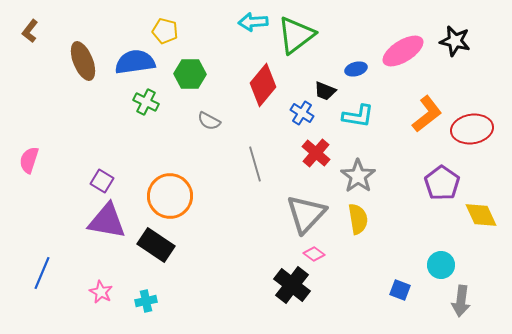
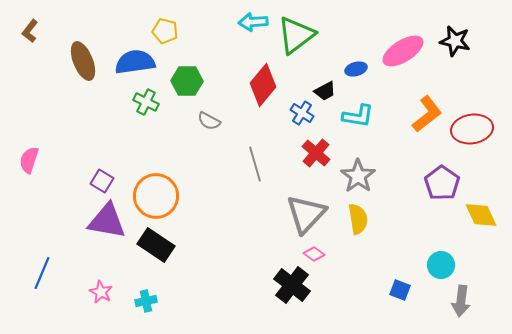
green hexagon: moved 3 px left, 7 px down
black trapezoid: rotated 50 degrees counterclockwise
orange circle: moved 14 px left
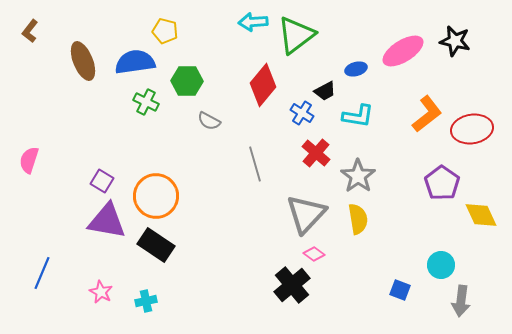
black cross: rotated 12 degrees clockwise
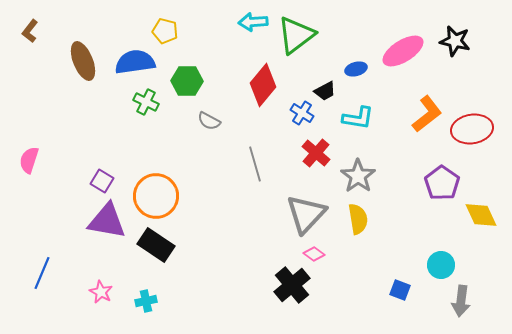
cyan L-shape: moved 2 px down
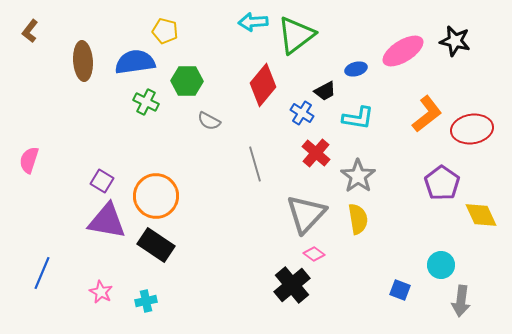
brown ellipse: rotated 18 degrees clockwise
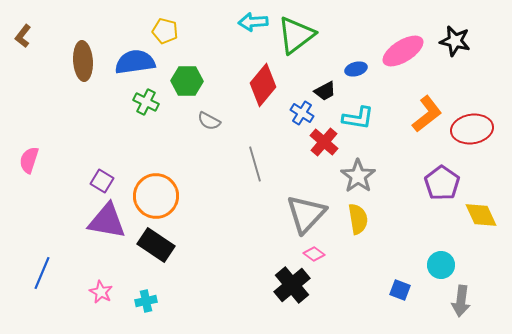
brown L-shape: moved 7 px left, 5 px down
red cross: moved 8 px right, 11 px up
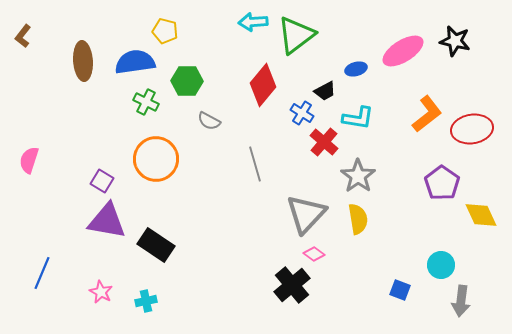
orange circle: moved 37 px up
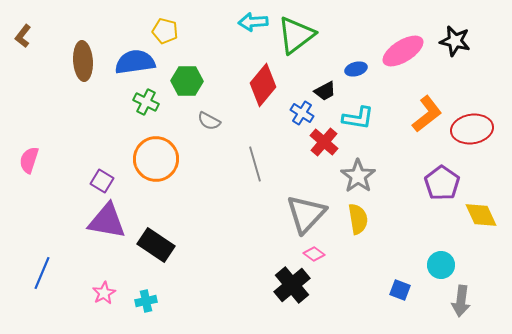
pink star: moved 3 px right, 1 px down; rotated 15 degrees clockwise
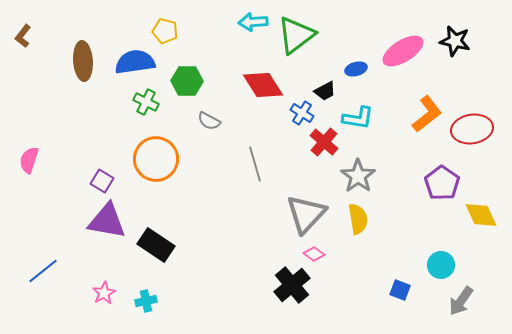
red diamond: rotated 72 degrees counterclockwise
blue line: moved 1 px right, 2 px up; rotated 28 degrees clockwise
gray arrow: rotated 28 degrees clockwise
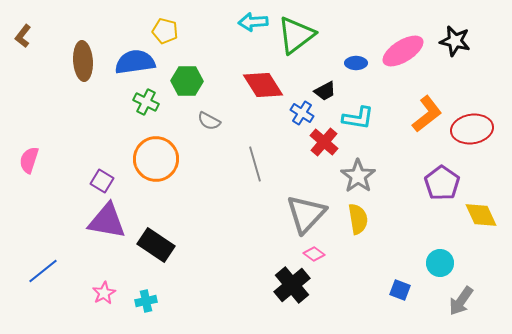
blue ellipse: moved 6 px up; rotated 15 degrees clockwise
cyan circle: moved 1 px left, 2 px up
